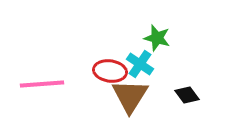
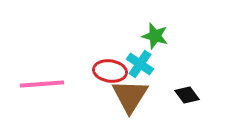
green star: moved 2 px left, 2 px up
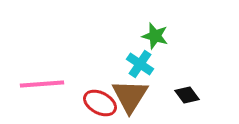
red ellipse: moved 10 px left, 32 px down; rotated 20 degrees clockwise
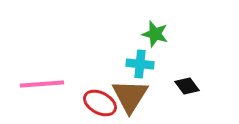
green star: moved 2 px up
cyan cross: rotated 28 degrees counterclockwise
black diamond: moved 9 px up
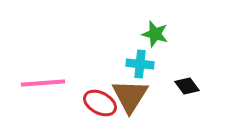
pink line: moved 1 px right, 1 px up
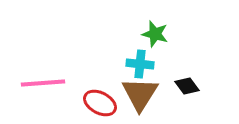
brown triangle: moved 10 px right, 2 px up
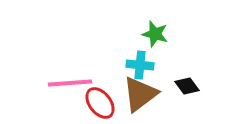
cyan cross: moved 1 px down
pink line: moved 27 px right
brown triangle: rotated 21 degrees clockwise
red ellipse: rotated 24 degrees clockwise
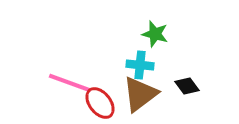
pink line: rotated 24 degrees clockwise
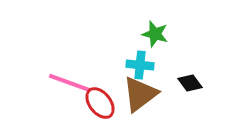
black diamond: moved 3 px right, 3 px up
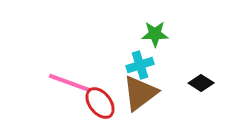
green star: rotated 16 degrees counterclockwise
cyan cross: rotated 24 degrees counterclockwise
black diamond: moved 11 px right; rotated 20 degrees counterclockwise
brown triangle: moved 1 px up
